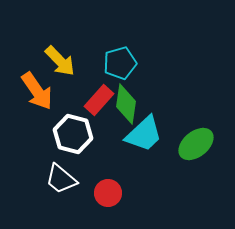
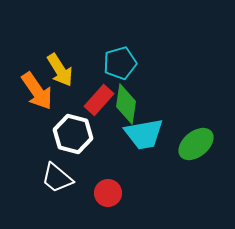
yellow arrow: moved 9 px down; rotated 12 degrees clockwise
cyan trapezoid: rotated 33 degrees clockwise
white trapezoid: moved 4 px left, 1 px up
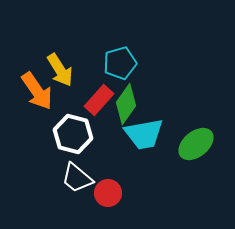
green diamond: rotated 27 degrees clockwise
white trapezoid: moved 20 px right
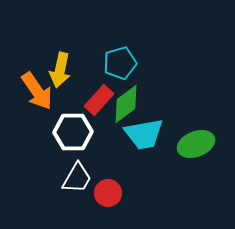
yellow arrow: rotated 44 degrees clockwise
green diamond: rotated 18 degrees clockwise
white hexagon: moved 2 px up; rotated 15 degrees counterclockwise
green ellipse: rotated 18 degrees clockwise
white trapezoid: rotated 100 degrees counterclockwise
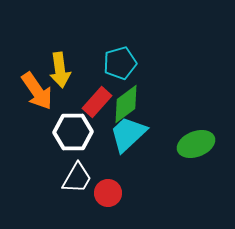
yellow arrow: rotated 20 degrees counterclockwise
red rectangle: moved 2 px left, 2 px down
cyan trapezoid: moved 16 px left; rotated 147 degrees clockwise
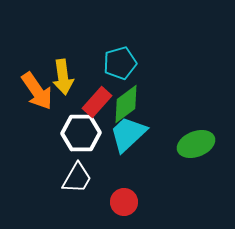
yellow arrow: moved 3 px right, 7 px down
white hexagon: moved 8 px right, 1 px down
red circle: moved 16 px right, 9 px down
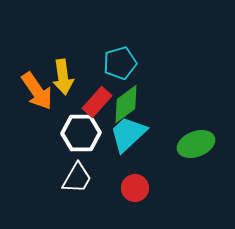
red circle: moved 11 px right, 14 px up
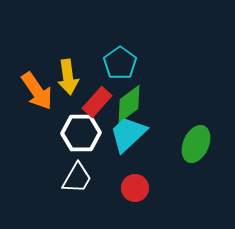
cyan pentagon: rotated 20 degrees counterclockwise
yellow arrow: moved 5 px right
green diamond: moved 3 px right
green ellipse: rotated 45 degrees counterclockwise
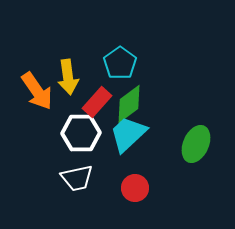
white trapezoid: rotated 48 degrees clockwise
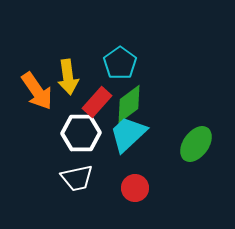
green ellipse: rotated 12 degrees clockwise
